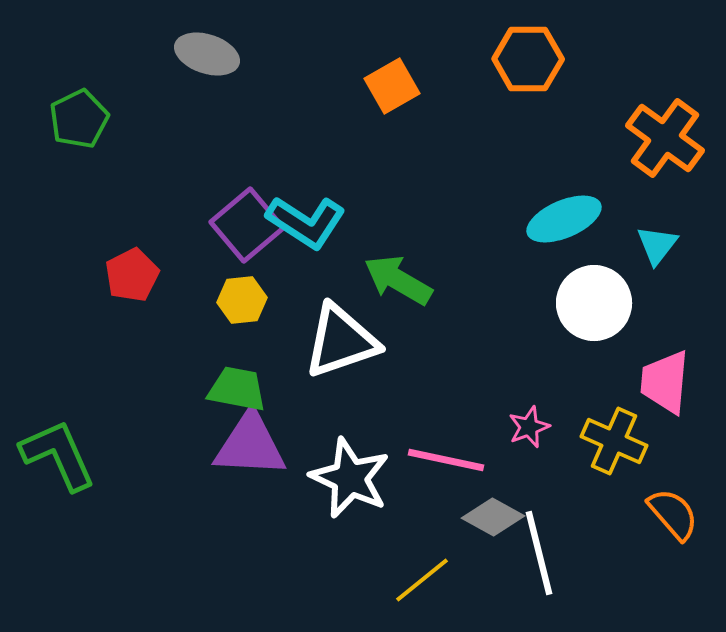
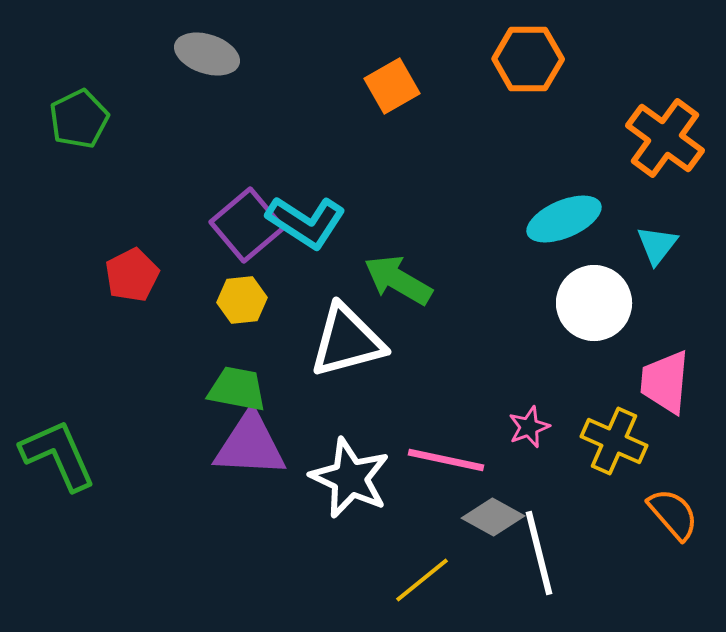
white triangle: moved 6 px right; rotated 4 degrees clockwise
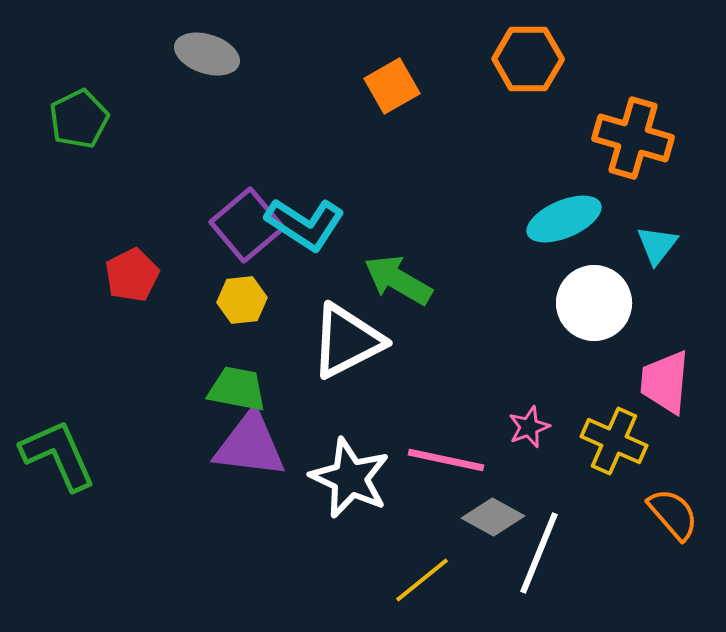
orange cross: moved 32 px left; rotated 20 degrees counterclockwise
cyan L-shape: moved 1 px left, 2 px down
white triangle: rotated 12 degrees counterclockwise
purple triangle: rotated 4 degrees clockwise
white line: rotated 36 degrees clockwise
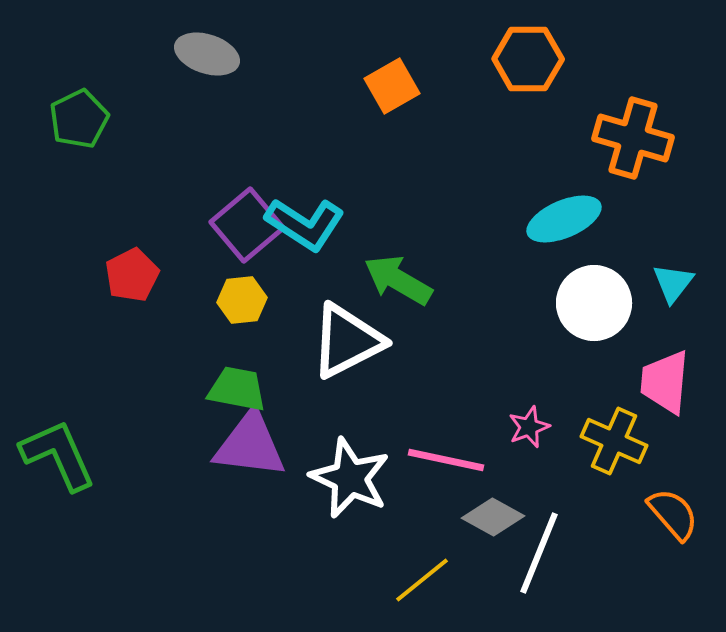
cyan triangle: moved 16 px right, 38 px down
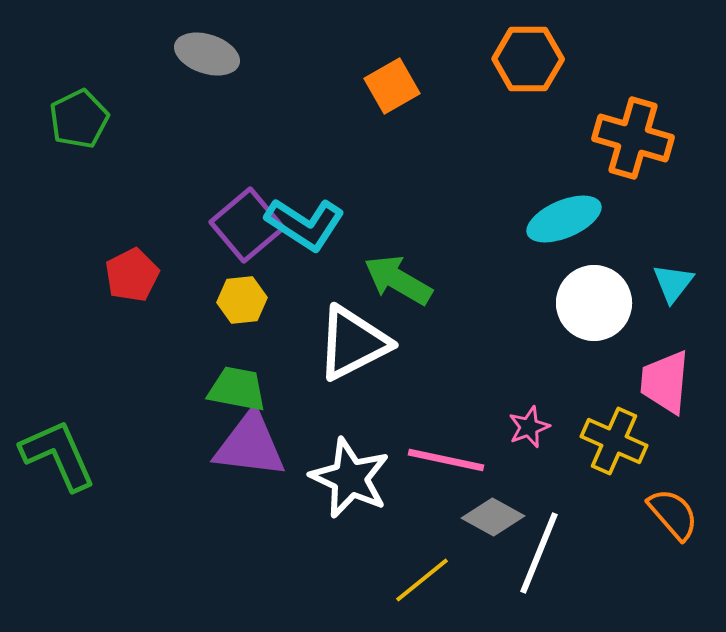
white triangle: moved 6 px right, 2 px down
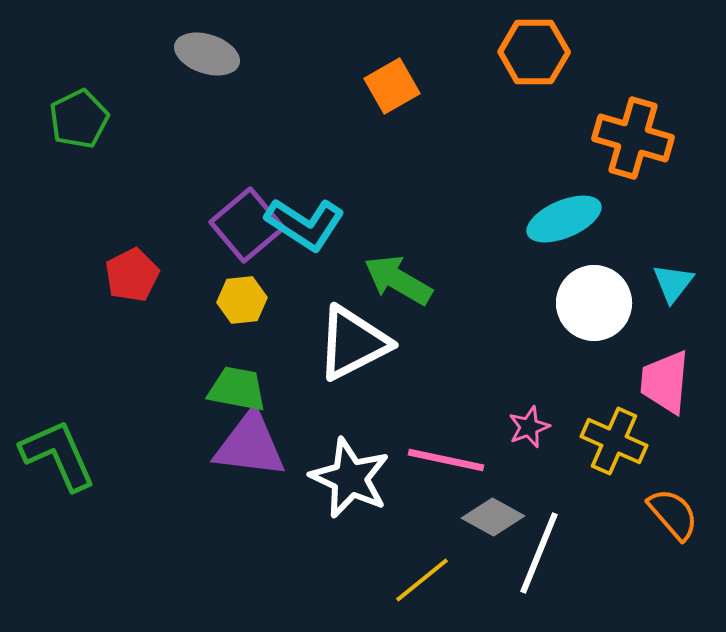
orange hexagon: moved 6 px right, 7 px up
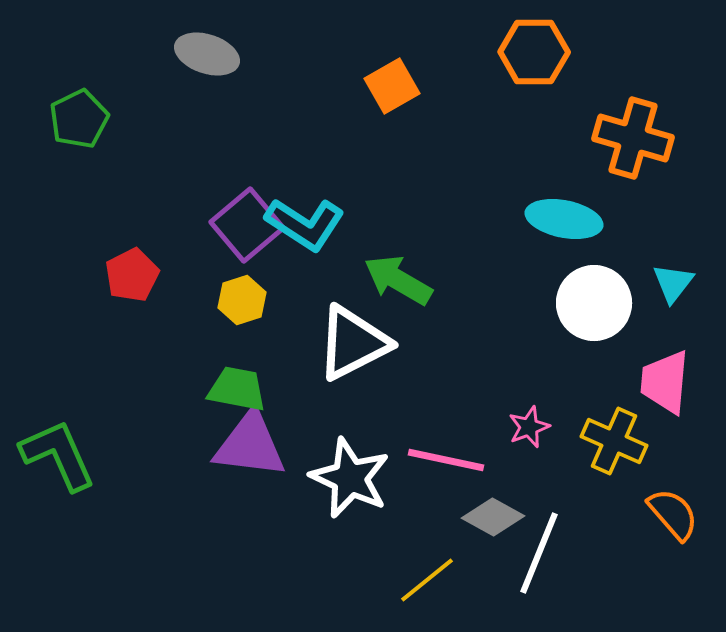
cyan ellipse: rotated 34 degrees clockwise
yellow hexagon: rotated 12 degrees counterclockwise
yellow line: moved 5 px right
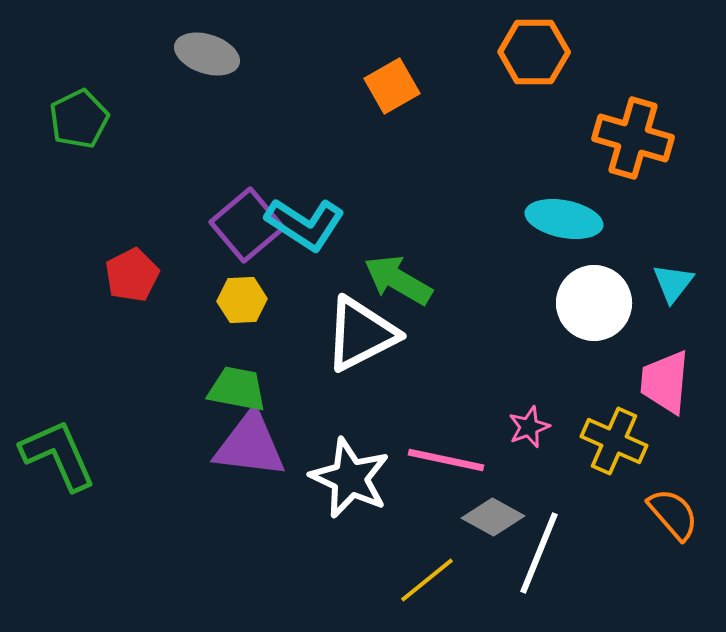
yellow hexagon: rotated 15 degrees clockwise
white triangle: moved 8 px right, 9 px up
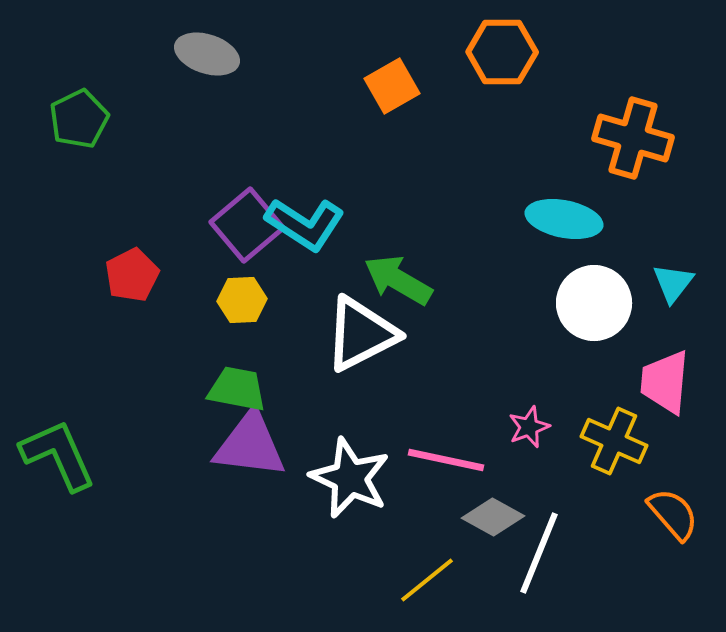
orange hexagon: moved 32 px left
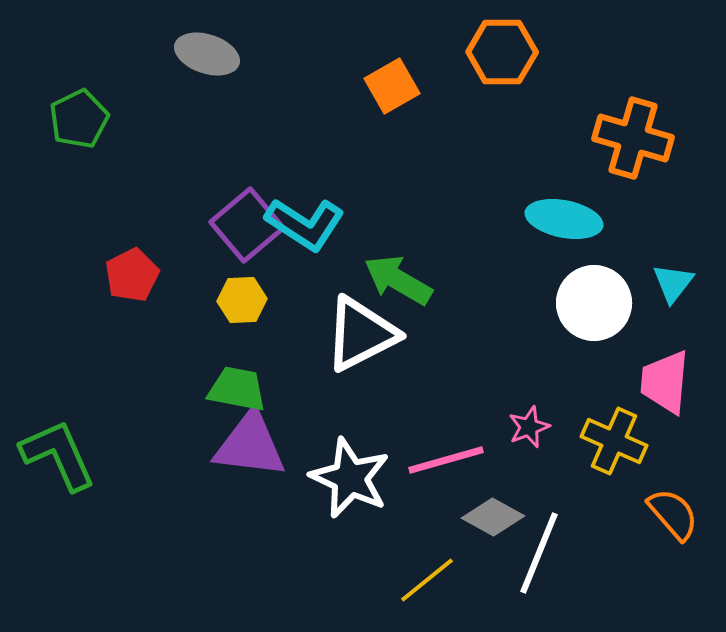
pink line: rotated 28 degrees counterclockwise
